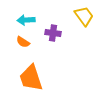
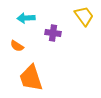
cyan arrow: moved 2 px up
orange semicircle: moved 6 px left, 4 px down
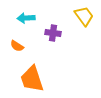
orange trapezoid: moved 1 px right, 1 px down
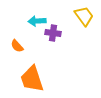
cyan arrow: moved 11 px right, 3 px down
orange semicircle: rotated 16 degrees clockwise
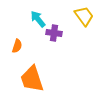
cyan arrow: moved 1 px right, 2 px up; rotated 54 degrees clockwise
purple cross: moved 1 px right
orange semicircle: rotated 120 degrees counterclockwise
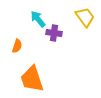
yellow trapezoid: moved 1 px right, 1 px down
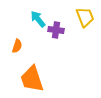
yellow trapezoid: rotated 15 degrees clockwise
purple cross: moved 2 px right, 3 px up
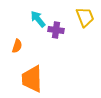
orange trapezoid: rotated 16 degrees clockwise
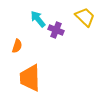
yellow trapezoid: rotated 25 degrees counterclockwise
purple cross: rotated 14 degrees clockwise
orange trapezoid: moved 2 px left, 1 px up
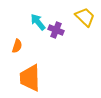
cyan arrow: moved 3 px down
